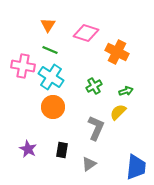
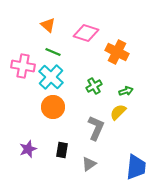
orange triangle: rotated 21 degrees counterclockwise
green line: moved 3 px right, 2 px down
cyan cross: rotated 10 degrees clockwise
purple star: rotated 24 degrees clockwise
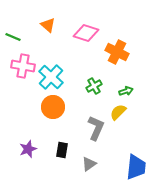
green line: moved 40 px left, 15 px up
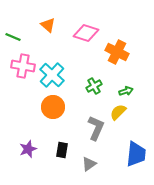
cyan cross: moved 1 px right, 2 px up
blue trapezoid: moved 13 px up
